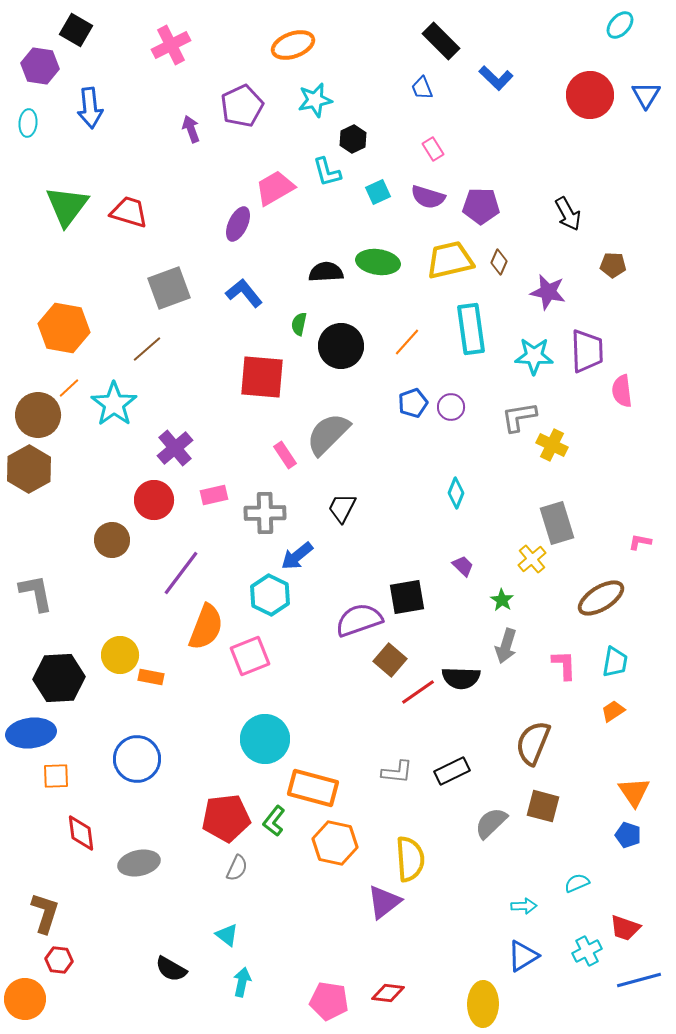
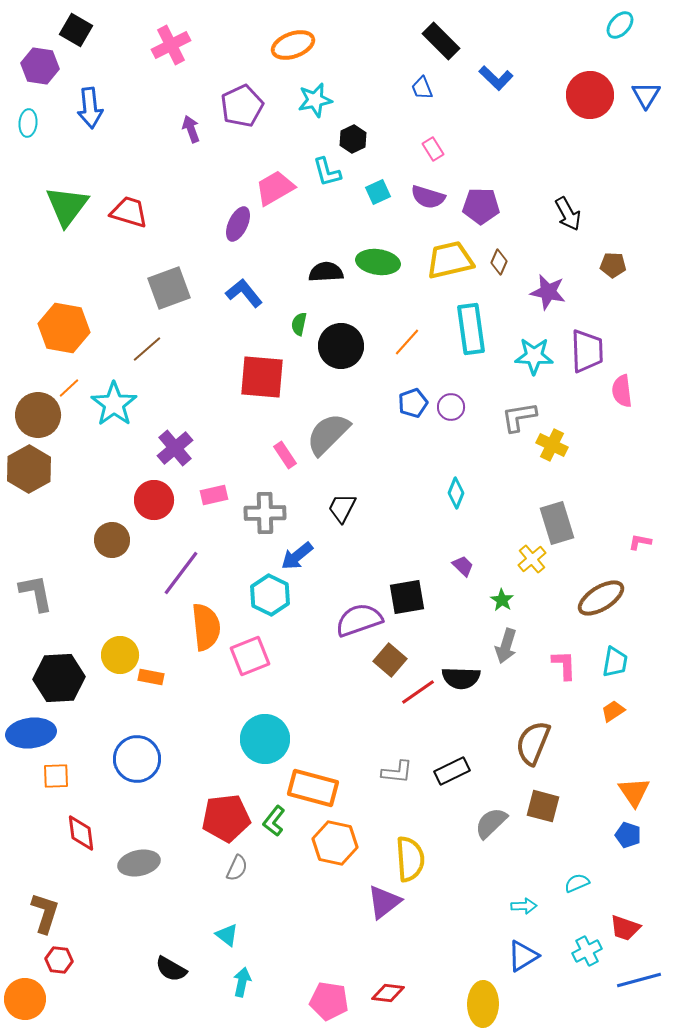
orange semicircle at (206, 627): rotated 27 degrees counterclockwise
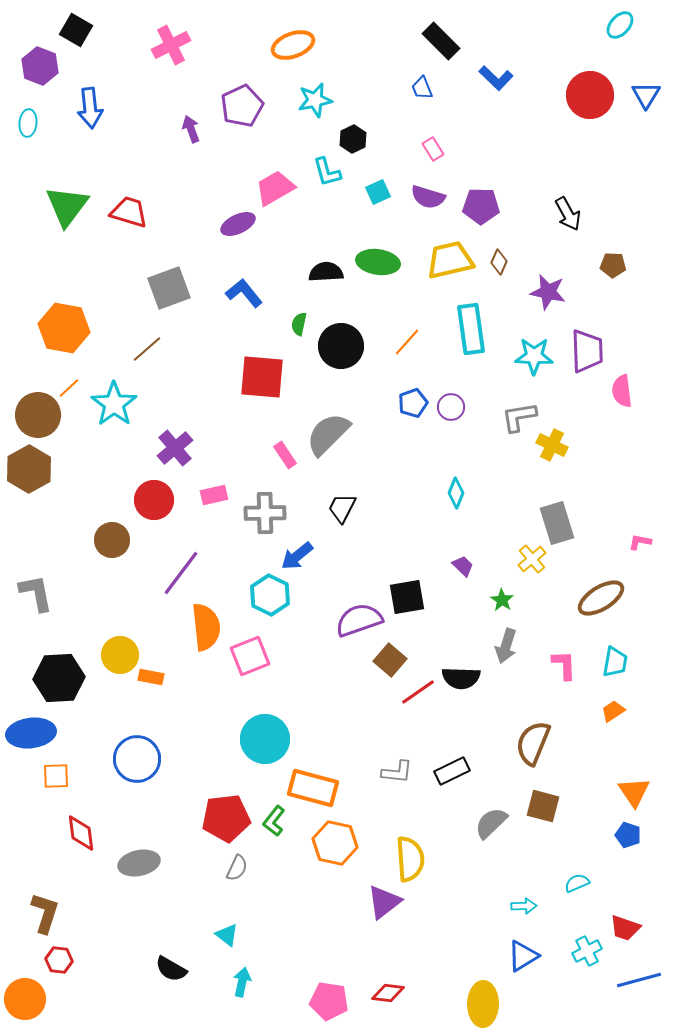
purple hexagon at (40, 66): rotated 12 degrees clockwise
purple ellipse at (238, 224): rotated 40 degrees clockwise
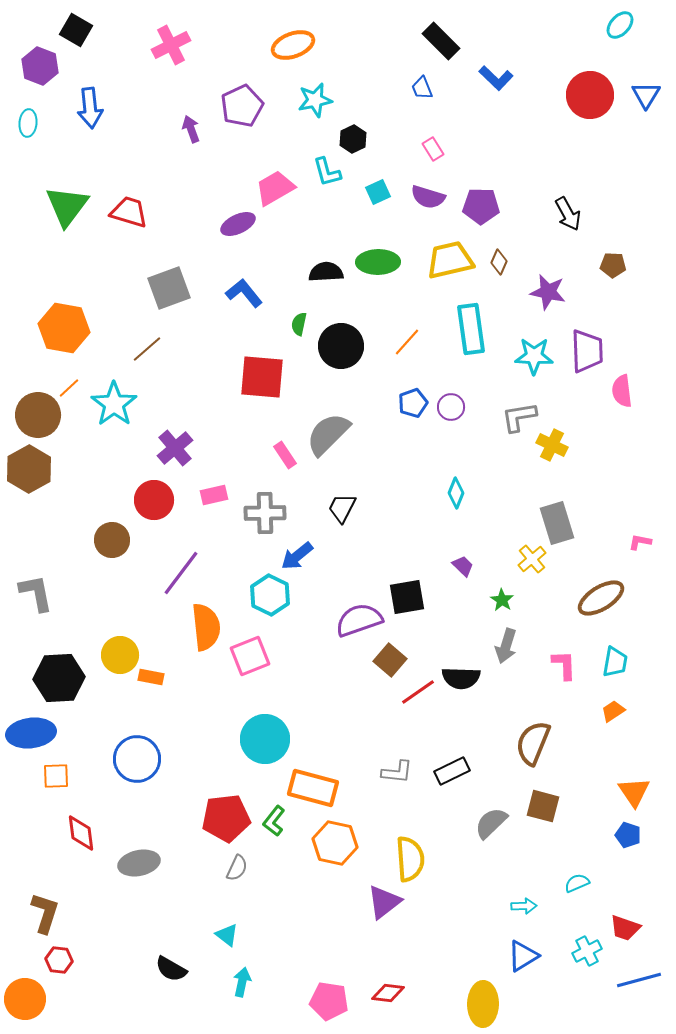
green ellipse at (378, 262): rotated 9 degrees counterclockwise
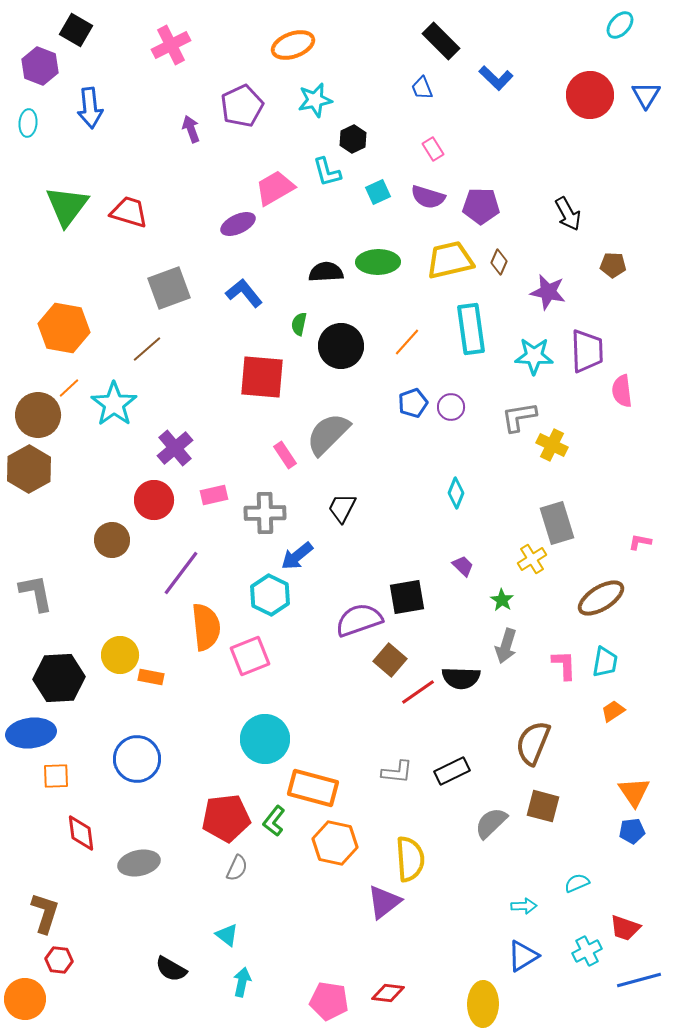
yellow cross at (532, 559): rotated 8 degrees clockwise
cyan trapezoid at (615, 662): moved 10 px left
blue pentagon at (628, 835): moved 4 px right, 4 px up; rotated 25 degrees counterclockwise
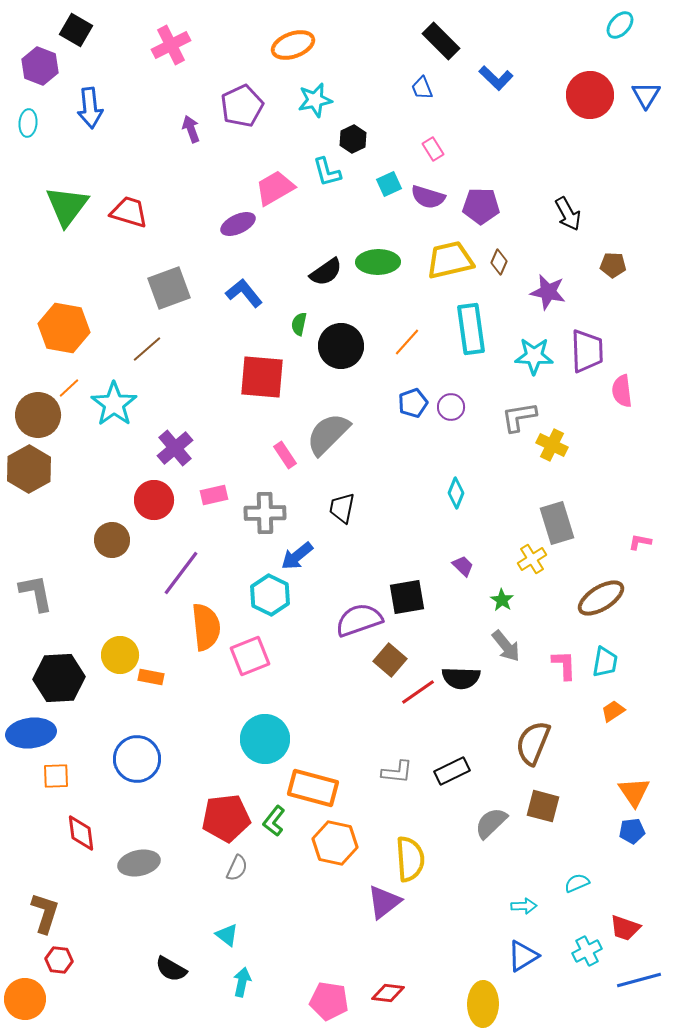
cyan square at (378, 192): moved 11 px right, 8 px up
black semicircle at (326, 272): rotated 148 degrees clockwise
black trapezoid at (342, 508): rotated 16 degrees counterclockwise
gray arrow at (506, 646): rotated 56 degrees counterclockwise
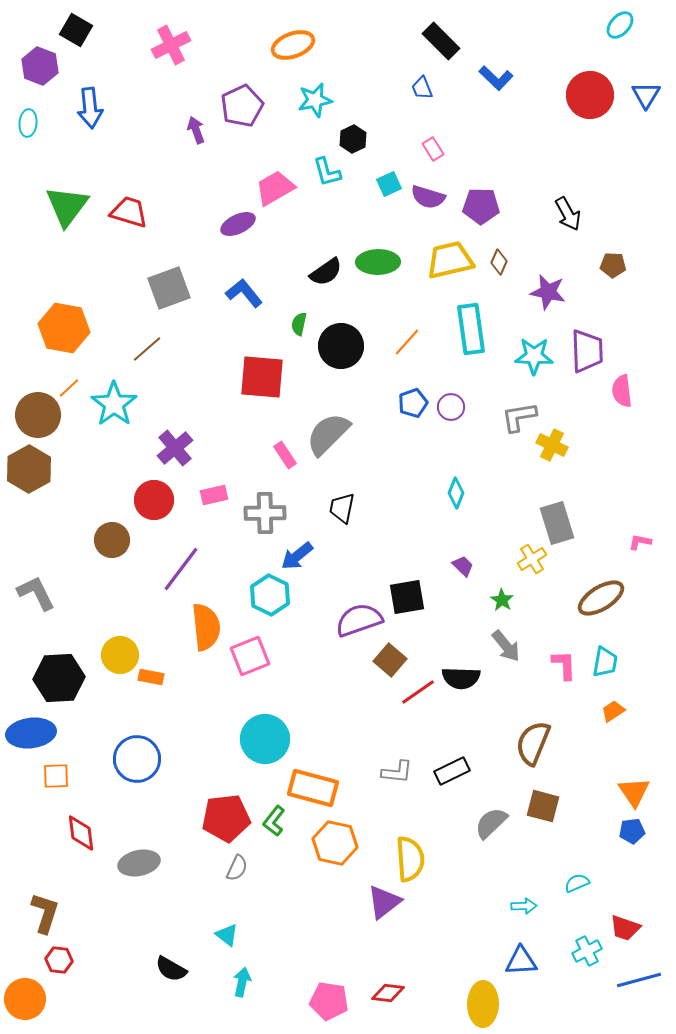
purple arrow at (191, 129): moved 5 px right, 1 px down
purple line at (181, 573): moved 4 px up
gray L-shape at (36, 593): rotated 15 degrees counterclockwise
blue triangle at (523, 956): moved 2 px left, 5 px down; rotated 28 degrees clockwise
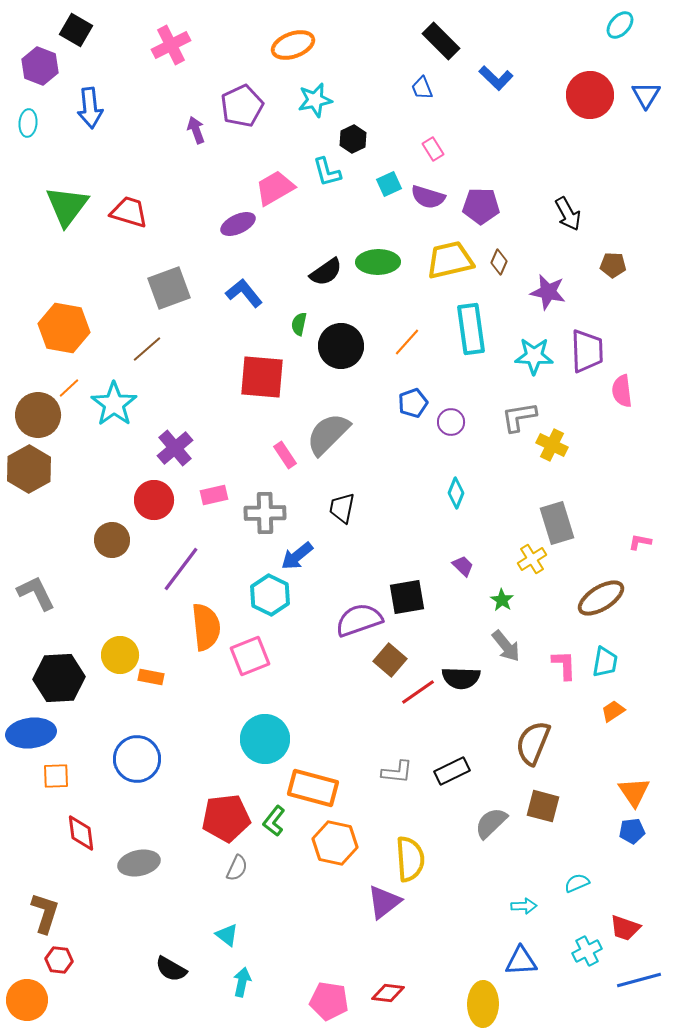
purple circle at (451, 407): moved 15 px down
orange circle at (25, 999): moved 2 px right, 1 px down
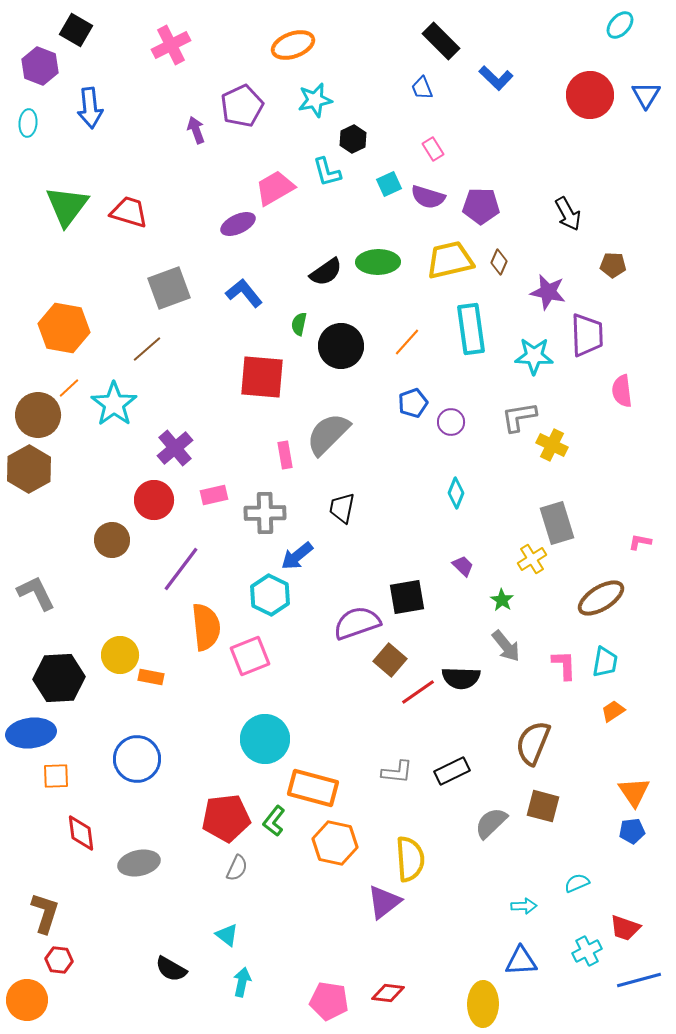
purple trapezoid at (587, 351): moved 16 px up
pink rectangle at (285, 455): rotated 24 degrees clockwise
purple semicircle at (359, 620): moved 2 px left, 3 px down
